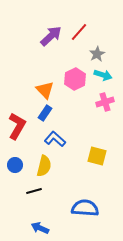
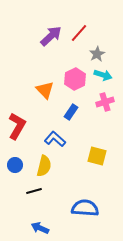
red line: moved 1 px down
blue rectangle: moved 26 px right, 1 px up
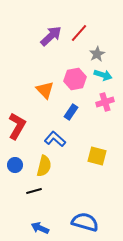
pink hexagon: rotated 15 degrees clockwise
blue semicircle: moved 14 px down; rotated 12 degrees clockwise
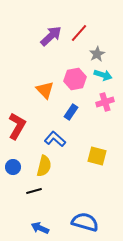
blue circle: moved 2 px left, 2 px down
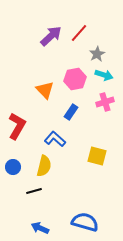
cyan arrow: moved 1 px right
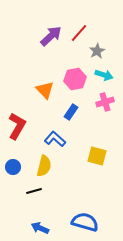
gray star: moved 3 px up
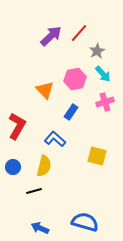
cyan arrow: moved 1 px left, 1 px up; rotated 30 degrees clockwise
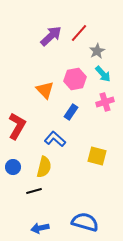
yellow semicircle: moved 1 px down
blue arrow: rotated 36 degrees counterclockwise
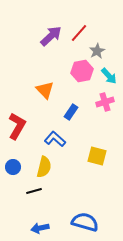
cyan arrow: moved 6 px right, 2 px down
pink hexagon: moved 7 px right, 8 px up
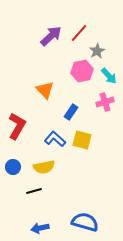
yellow square: moved 15 px left, 16 px up
yellow semicircle: rotated 65 degrees clockwise
